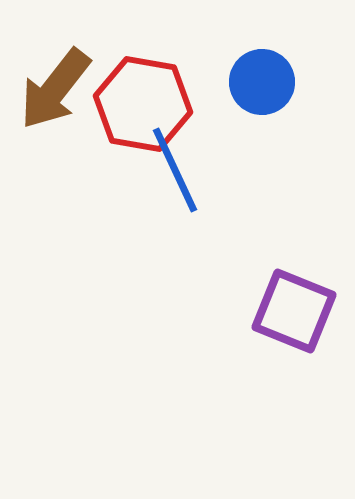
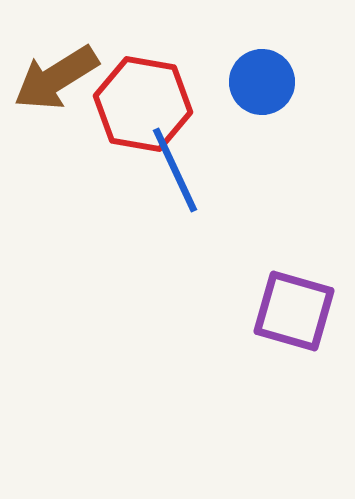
brown arrow: moved 1 px right, 11 px up; rotated 20 degrees clockwise
purple square: rotated 6 degrees counterclockwise
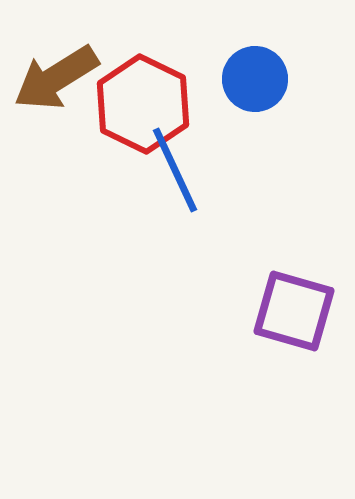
blue circle: moved 7 px left, 3 px up
red hexagon: rotated 16 degrees clockwise
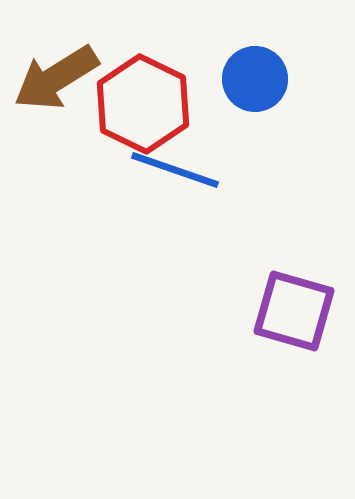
blue line: rotated 46 degrees counterclockwise
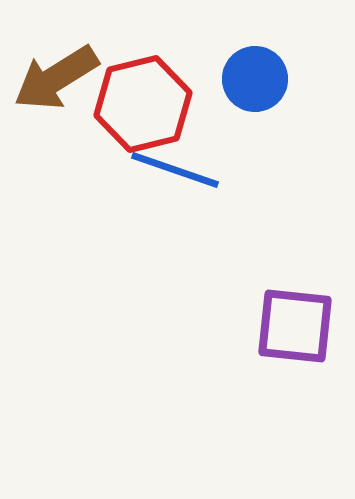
red hexagon: rotated 20 degrees clockwise
purple square: moved 1 px right, 15 px down; rotated 10 degrees counterclockwise
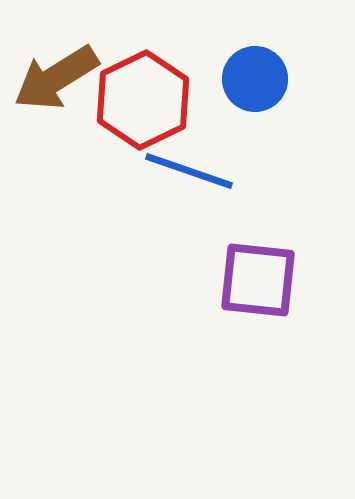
red hexagon: moved 4 px up; rotated 12 degrees counterclockwise
blue line: moved 14 px right, 1 px down
purple square: moved 37 px left, 46 px up
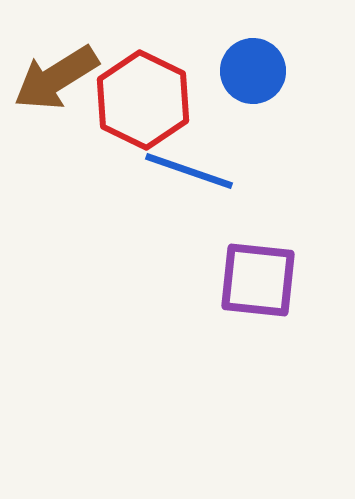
blue circle: moved 2 px left, 8 px up
red hexagon: rotated 8 degrees counterclockwise
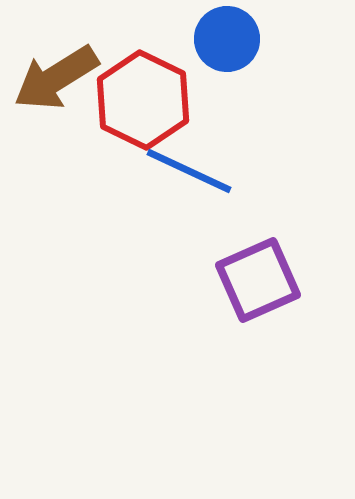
blue circle: moved 26 px left, 32 px up
blue line: rotated 6 degrees clockwise
purple square: rotated 30 degrees counterclockwise
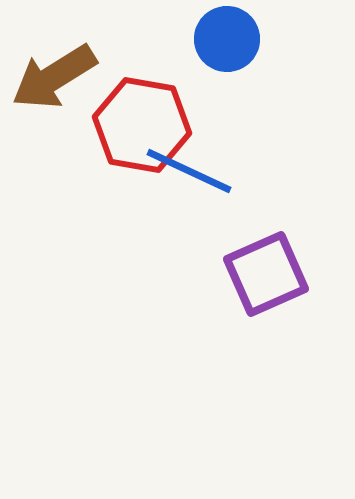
brown arrow: moved 2 px left, 1 px up
red hexagon: moved 1 px left, 25 px down; rotated 16 degrees counterclockwise
purple square: moved 8 px right, 6 px up
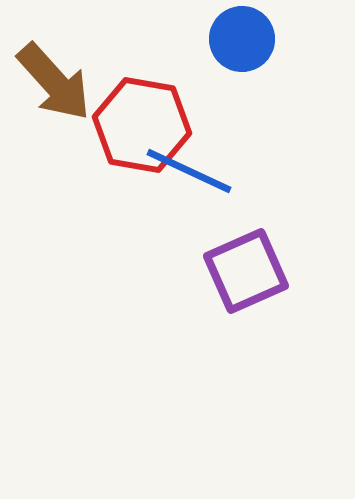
blue circle: moved 15 px right
brown arrow: moved 5 px down; rotated 100 degrees counterclockwise
purple square: moved 20 px left, 3 px up
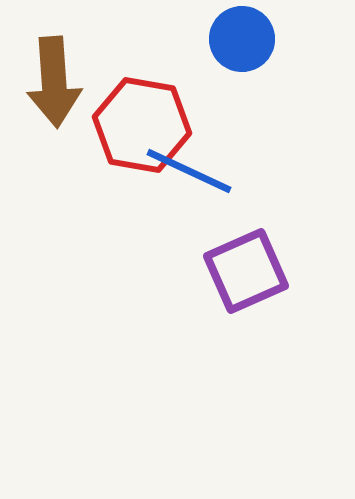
brown arrow: rotated 38 degrees clockwise
